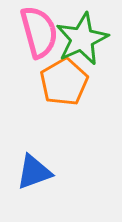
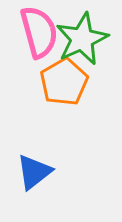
blue triangle: rotated 18 degrees counterclockwise
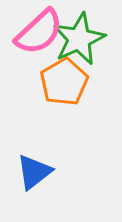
pink semicircle: rotated 62 degrees clockwise
green star: moved 3 px left
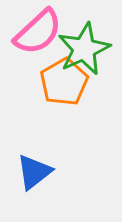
pink semicircle: moved 1 px left
green star: moved 5 px right, 10 px down
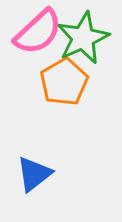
green star: moved 1 px left, 11 px up
blue triangle: moved 2 px down
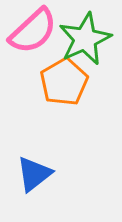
pink semicircle: moved 5 px left, 1 px up
green star: moved 2 px right, 1 px down
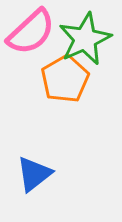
pink semicircle: moved 2 px left, 1 px down
orange pentagon: moved 1 px right, 3 px up
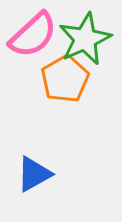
pink semicircle: moved 2 px right, 3 px down
blue triangle: rotated 9 degrees clockwise
